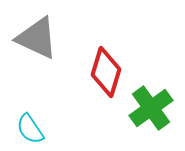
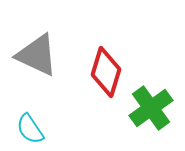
gray triangle: moved 17 px down
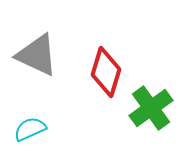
cyan semicircle: rotated 100 degrees clockwise
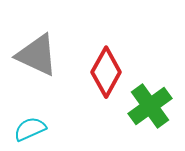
red diamond: rotated 12 degrees clockwise
green cross: moved 1 px left, 2 px up
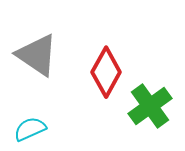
gray triangle: rotated 9 degrees clockwise
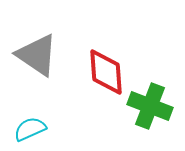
red diamond: rotated 33 degrees counterclockwise
green cross: rotated 33 degrees counterclockwise
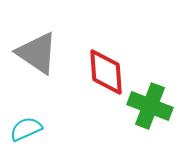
gray triangle: moved 2 px up
cyan semicircle: moved 4 px left
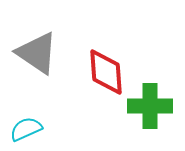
green cross: rotated 21 degrees counterclockwise
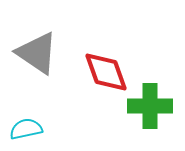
red diamond: rotated 15 degrees counterclockwise
cyan semicircle: rotated 12 degrees clockwise
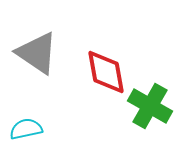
red diamond: rotated 9 degrees clockwise
green cross: rotated 30 degrees clockwise
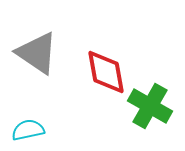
cyan semicircle: moved 2 px right, 1 px down
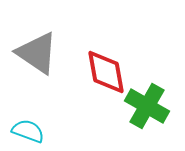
green cross: moved 3 px left
cyan semicircle: moved 1 px down; rotated 32 degrees clockwise
